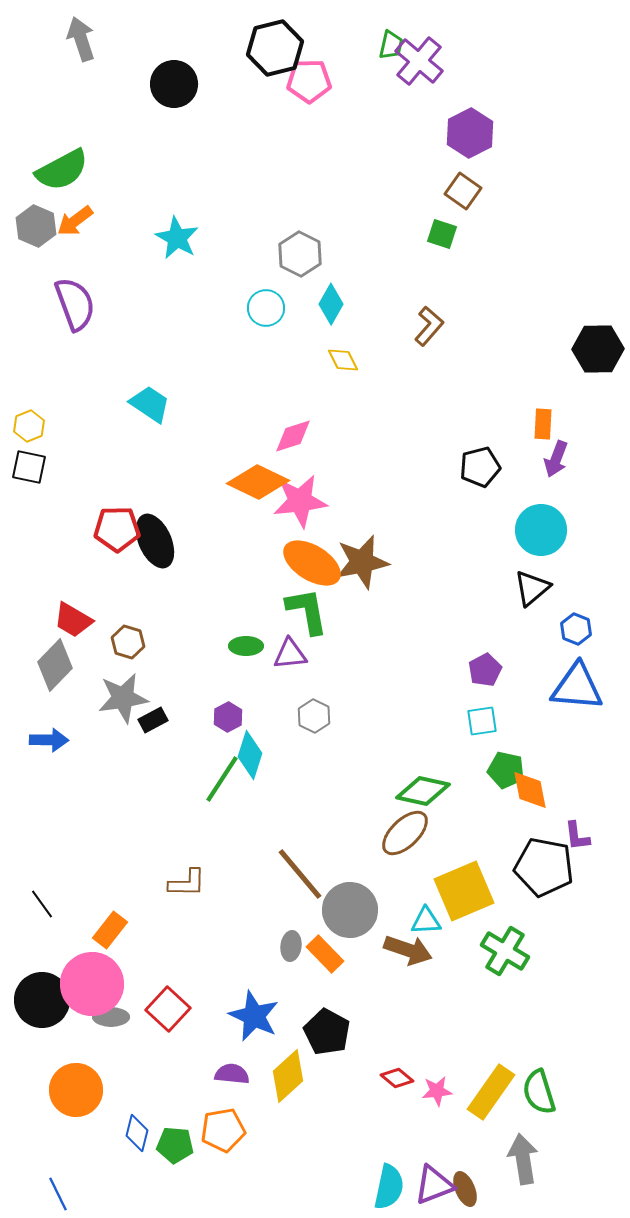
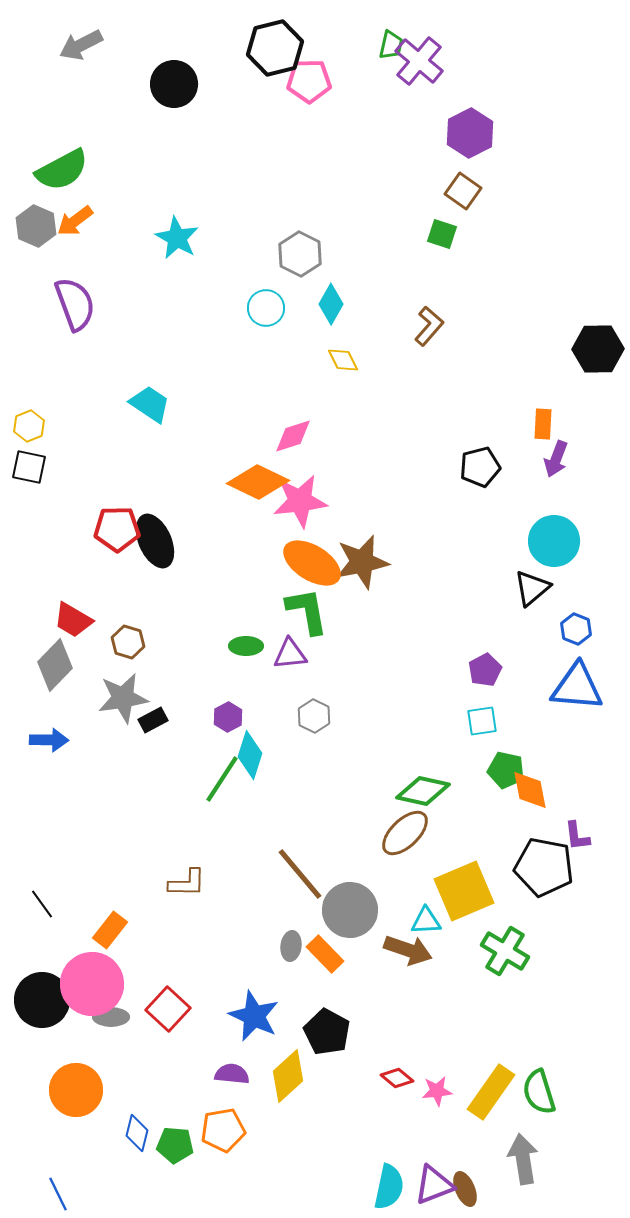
gray arrow at (81, 39): moved 6 px down; rotated 99 degrees counterclockwise
cyan circle at (541, 530): moved 13 px right, 11 px down
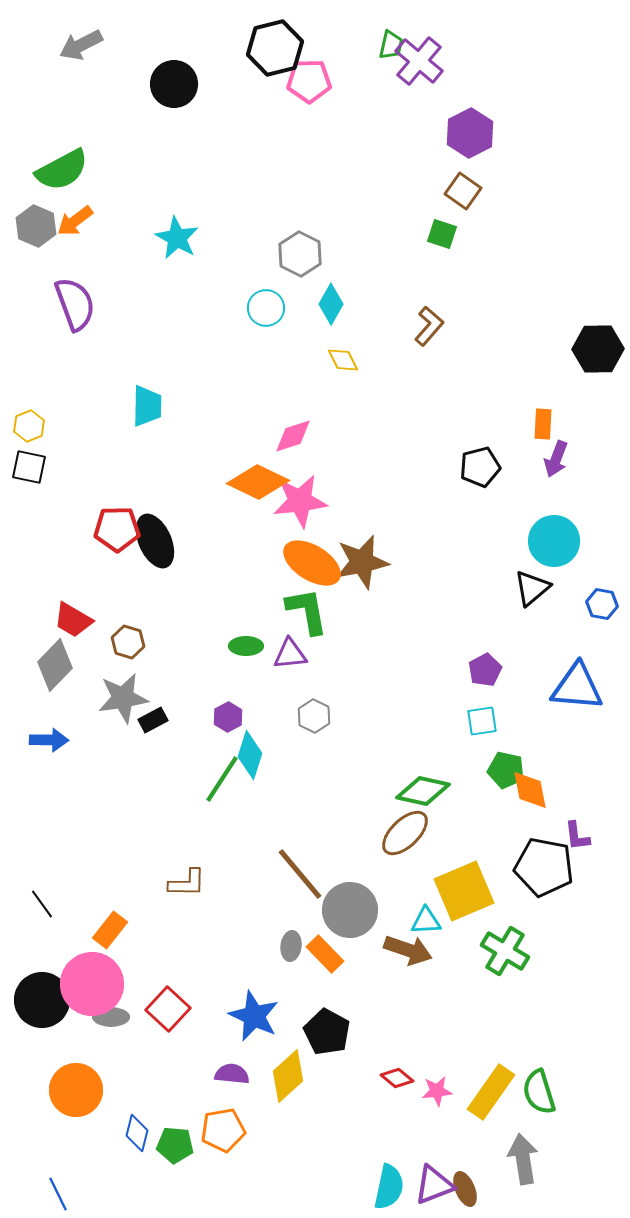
cyan trapezoid at (150, 404): moved 3 px left, 2 px down; rotated 57 degrees clockwise
blue hexagon at (576, 629): moved 26 px right, 25 px up; rotated 12 degrees counterclockwise
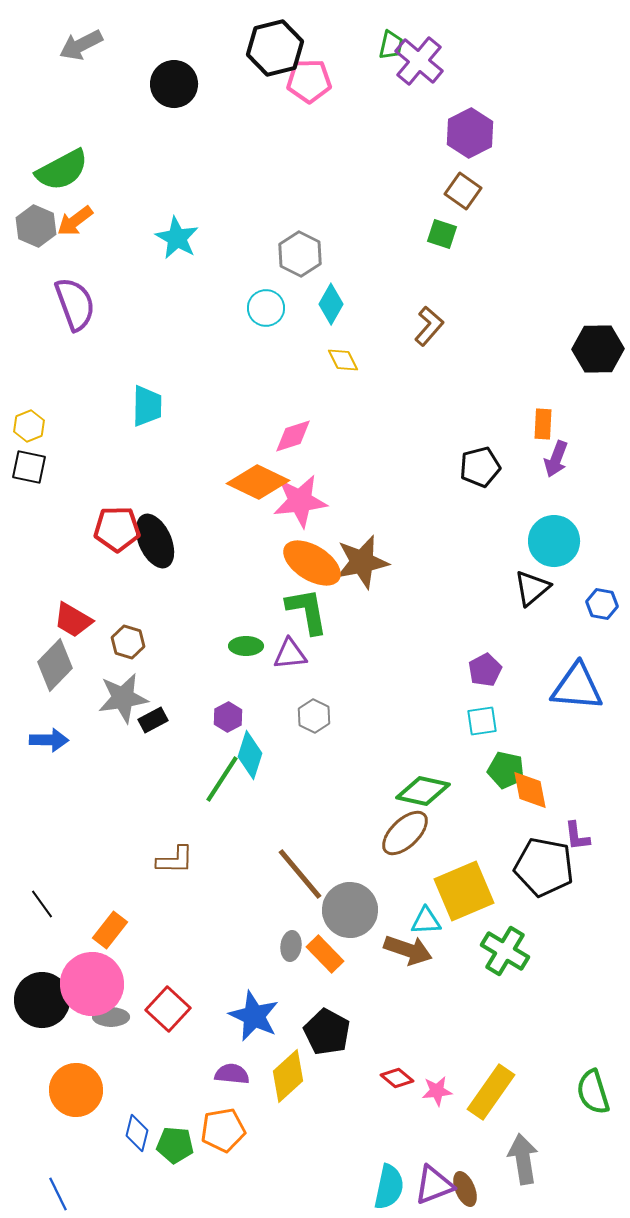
brown L-shape at (187, 883): moved 12 px left, 23 px up
green semicircle at (539, 1092): moved 54 px right
